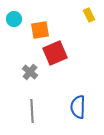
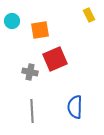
cyan circle: moved 2 px left, 2 px down
red square: moved 6 px down
gray cross: rotated 28 degrees counterclockwise
blue semicircle: moved 3 px left
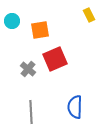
gray cross: moved 2 px left, 3 px up; rotated 28 degrees clockwise
gray line: moved 1 px left, 1 px down
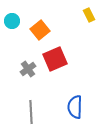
orange square: rotated 30 degrees counterclockwise
gray cross: rotated 14 degrees clockwise
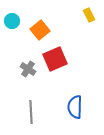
gray cross: rotated 21 degrees counterclockwise
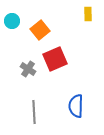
yellow rectangle: moved 1 px left, 1 px up; rotated 24 degrees clockwise
blue semicircle: moved 1 px right, 1 px up
gray line: moved 3 px right
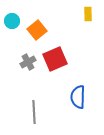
orange square: moved 3 px left
gray cross: moved 7 px up; rotated 28 degrees clockwise
blue semicircle: moved 2 px right, 9 px up
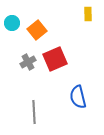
cyan circle: moved 2 px down
blue semicircle: rotated 15 degrees counterclockwise
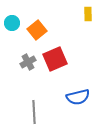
blue semicircle: rotated 90 degrees counterclockwise
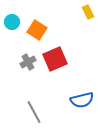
yellow rectangle: moved 2 px up; rotated 24 degrees counterclockwise
cyan circle: moved 1 px up
orange square: rotated 18 degrees counterclockwise
blue semicircle: moved 4 px right, 3 px down
gray line: rotated 25 degrees counterclockwise
